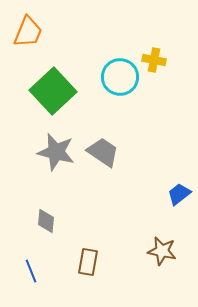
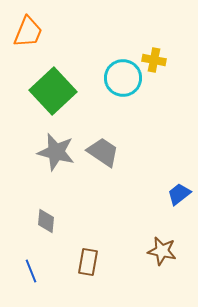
cyan circle: moved 3 px right, 1 px down
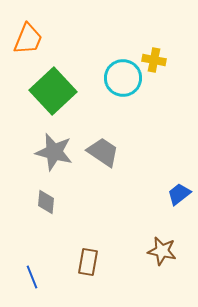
orange trapezoid: moved 7 px down
gray star: moved 2 px left
gray diamond: moved 19 px up
blue line: moved 1 px right, 6 px down
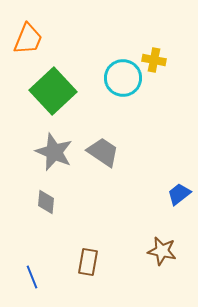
gray star: rotated 9 degrees clockwise
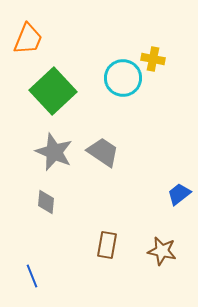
yellow cross: moved 1 px left, 1 px up
brown rectangle: moved 19 px right, 17 px up
blue line: moved 1 px up
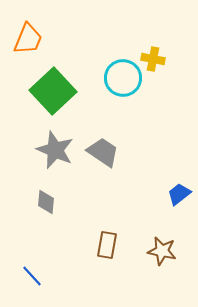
gray star: moved 1 px right, 2 px up
blue line: rotated 20 degrees counterclockwise
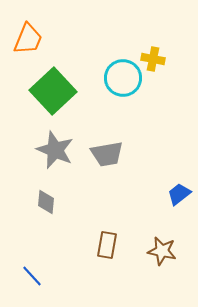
gray trapezoid: moved 4 px right, 2 px down; rotated 136 degrees clockwise
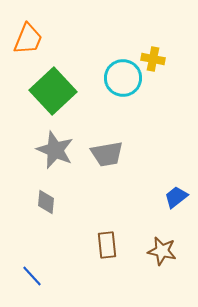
blue trapezoid: moved 3 px left, 3 px down
brown rectangle: rotated 16 degrees counterclockwise
